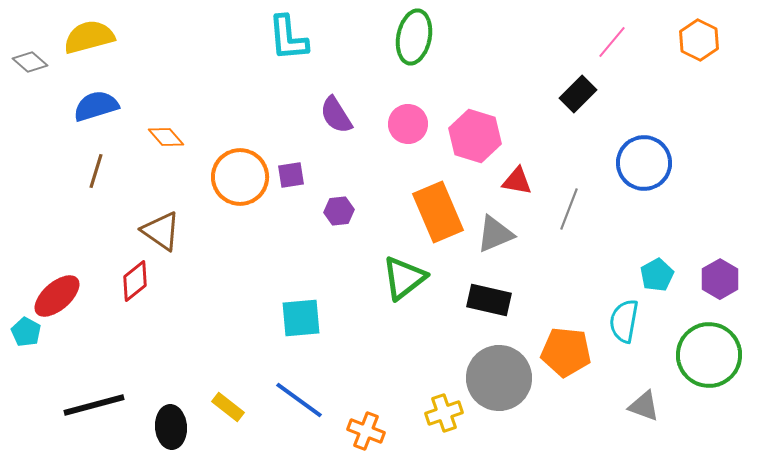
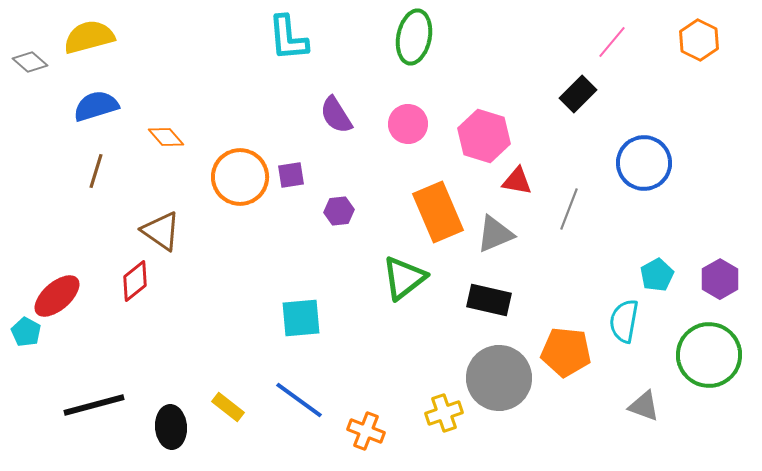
pink hexagon at (475, 136): moved 9 px right
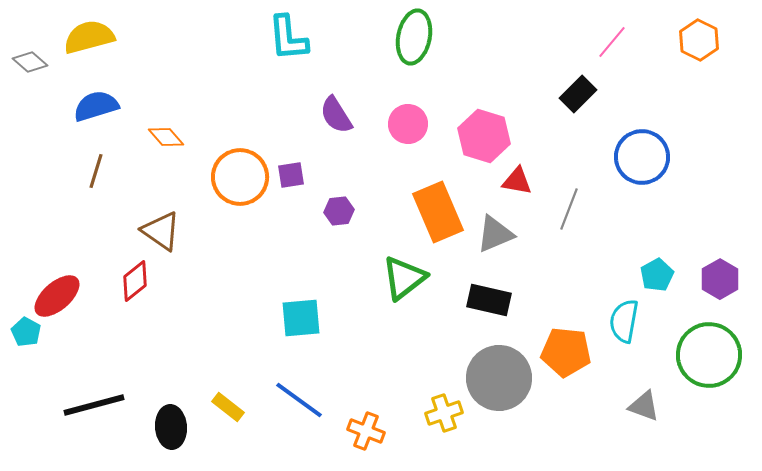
blue circle at (644, 163): moved 2 px left, 6 px up
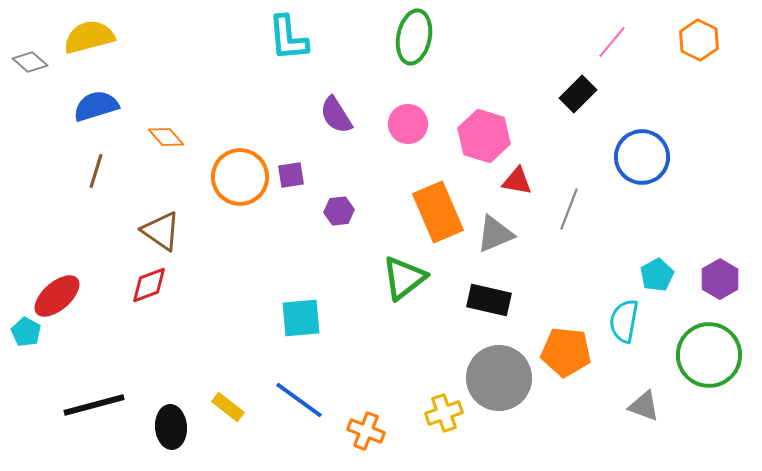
red diamond at (135, 281): moved 14 px right, 4 px down; rotated 18 degrees clockwise
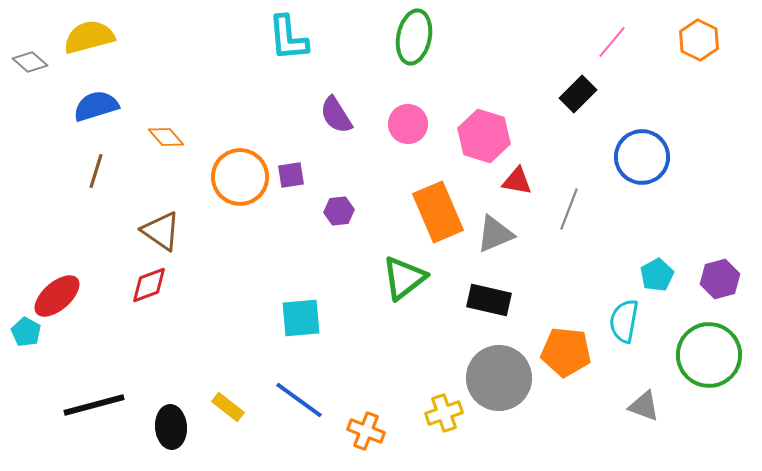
purple hexagon at (720, 279): rotated 15 degrees clockwise
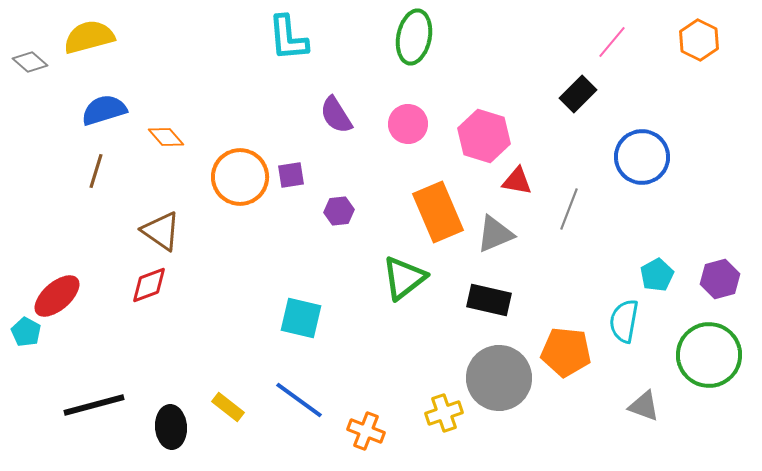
blue semicircle at (96, 106): moved 8 px right, 4 px down
cyan square at (301, 318): rotated 18 degrees clockwise
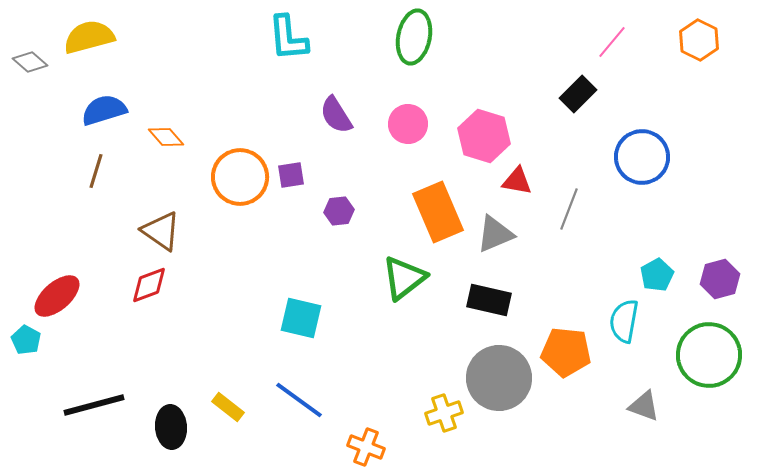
cyan pentagon at (26, 332): moved 8 px down
orange cross at (366, 431): moved 16 px down
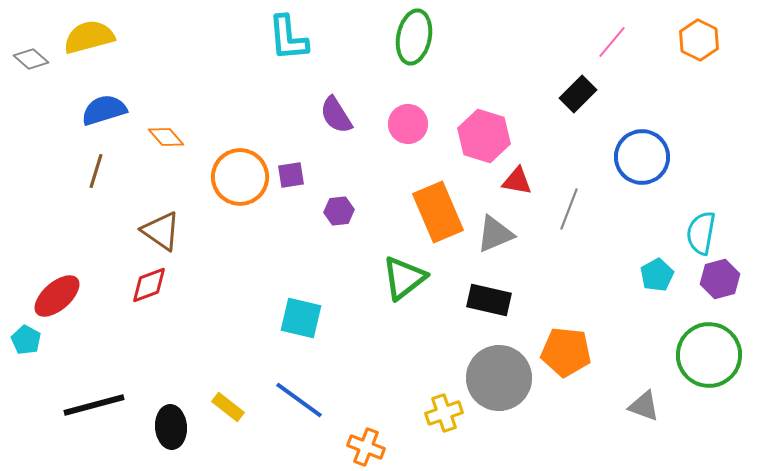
gray diamond at (30, 62): moved 1 px right, 3 px up
cyan semicircle at (624, 321): moved 77 px right, 88 px up
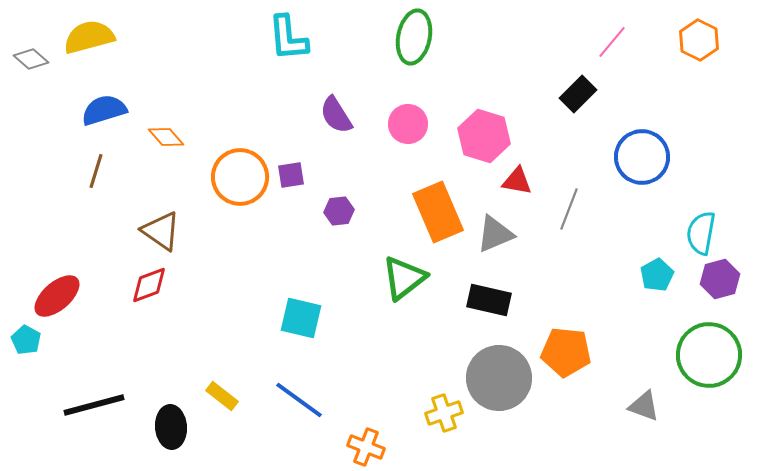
yellow rectangle at (228, 407): moved 6 px left, 11 px up
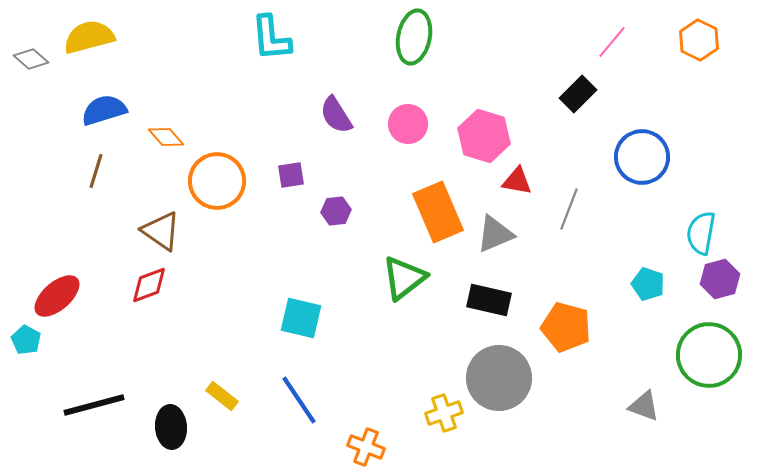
cyan L-shape at (288, 38): moved 17 px left
orange circle at (240, 177): moved 23 px left, 4 px down
purple hexagon at (339, 211): moved 3 px left
cyan pentagon at (657, 275): moved 9 px left, 9 px down; rotated 24 degrees counterclockwise
orange pentagon at (566, 352): moved 25 px up; rotated 9 degrees clockwise
blue line at (299, 400): rotated 20 degrees clockwise
